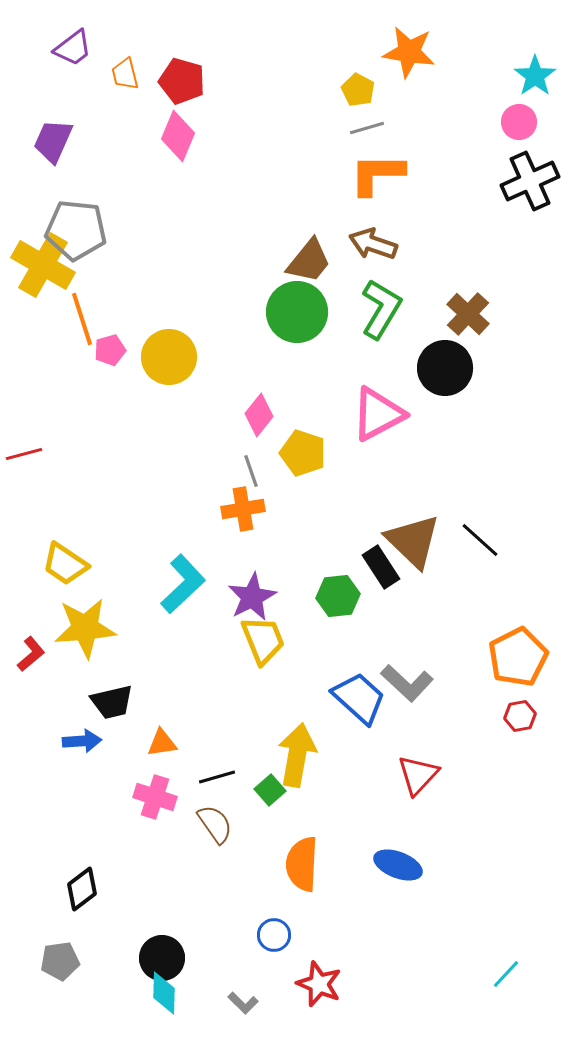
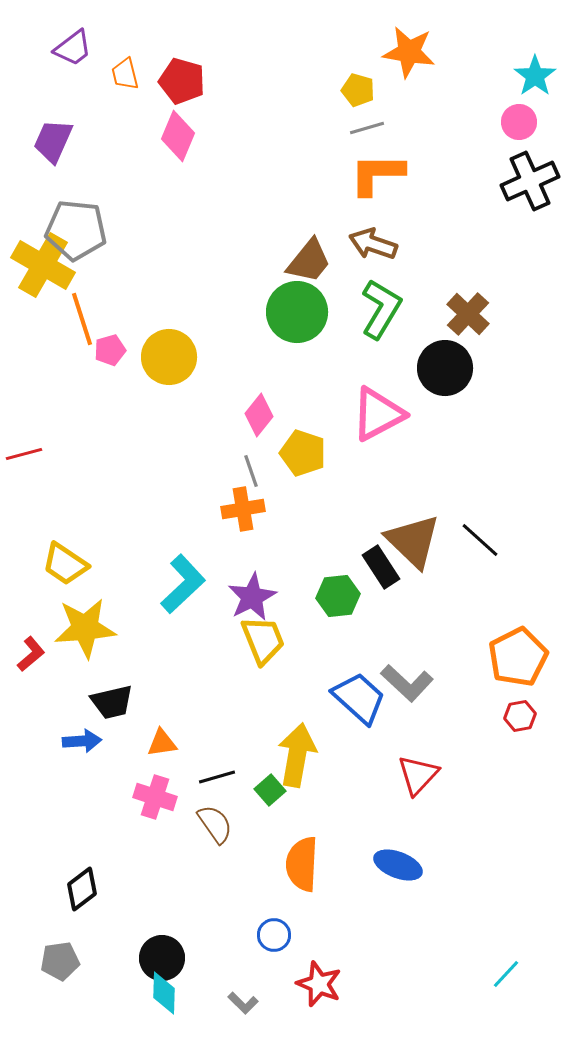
yellow pentagon at (358, 90): rotated 12 degrees counterclockwise
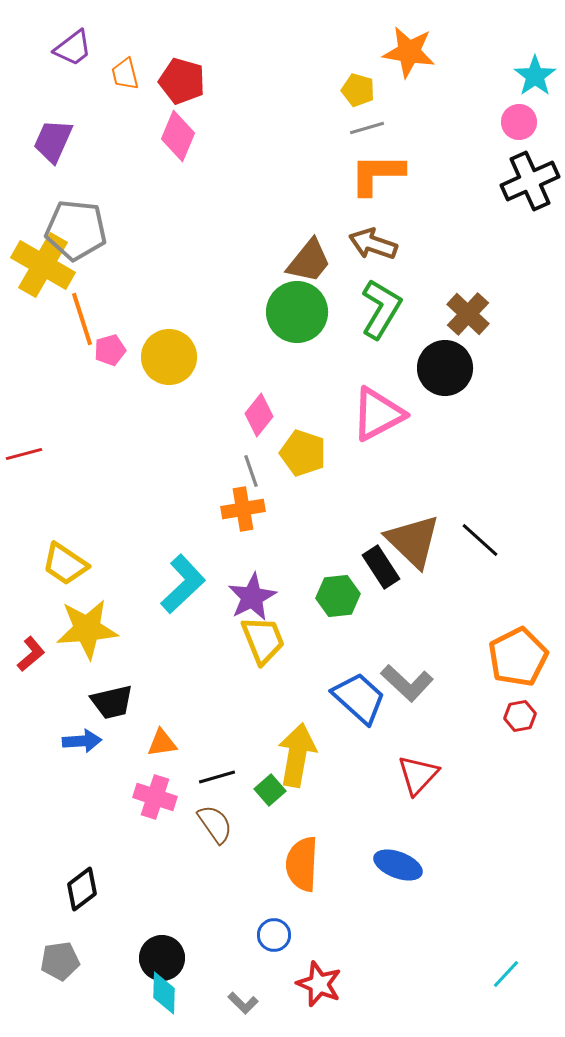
yellow star at (85, 628): moved 2 px right, 1 px down
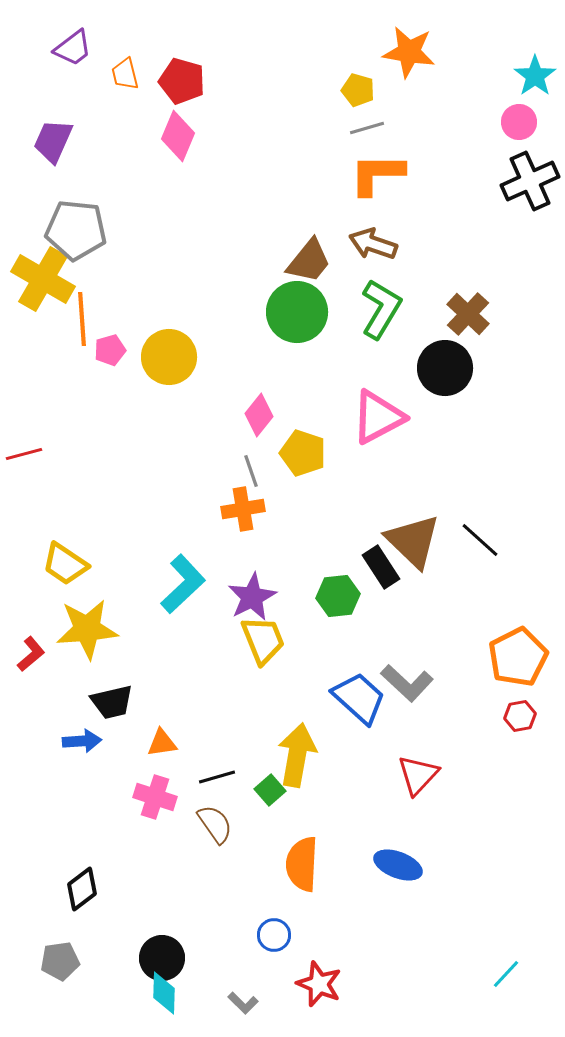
yellow cross at (43, 265): moved 14 px down
orange line at (82, 319): rotated 14 degrees clockwise
pink triangle at (378, 414): moved 3 px down
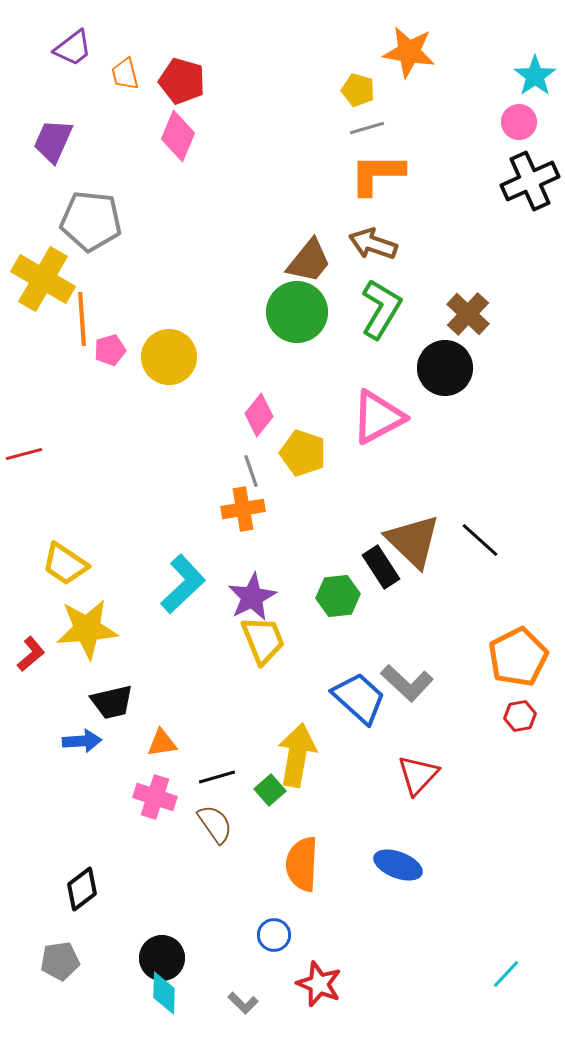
gray pentagon at (76, 230): moved 15 px right, 9 px up
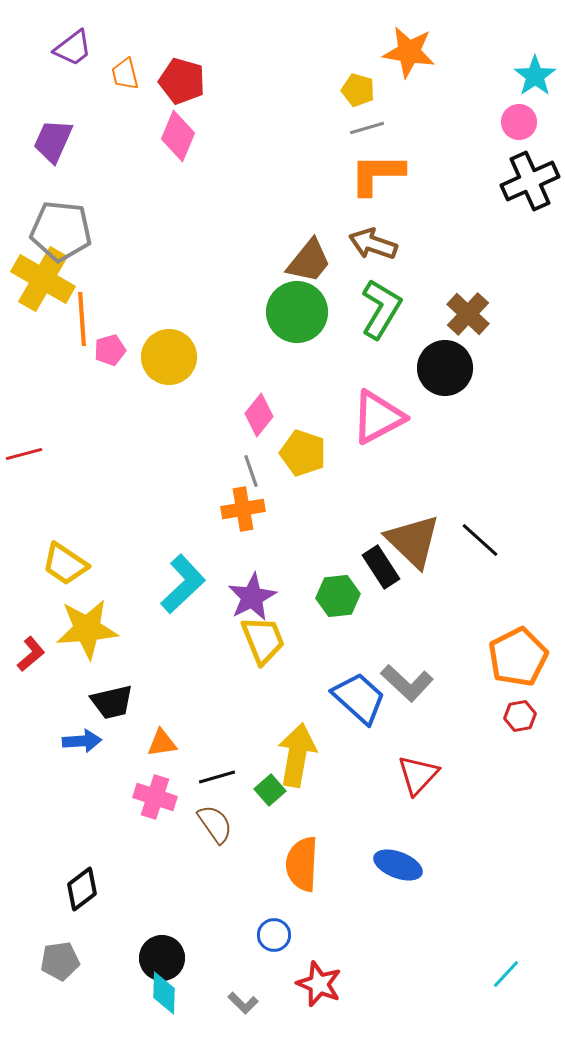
gray pentagon at (91, 221): moved 30 px left, 10 px down
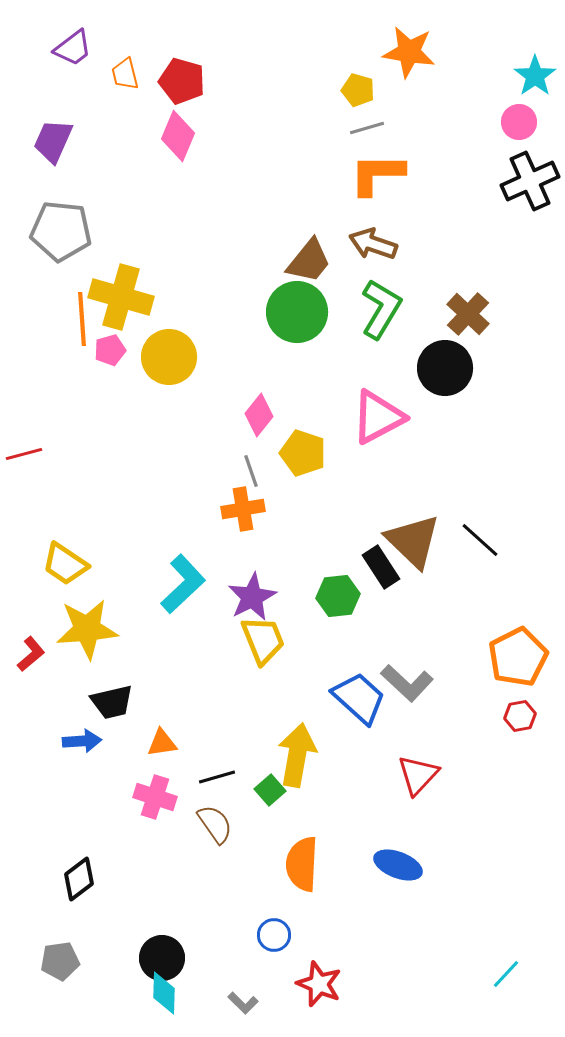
yellow cross at (43, 279): moved 78 px right, 18 px down; rotated 14 degrees counterclockwise
black diamond at (82, 889): moved 3 px left, 10 px up
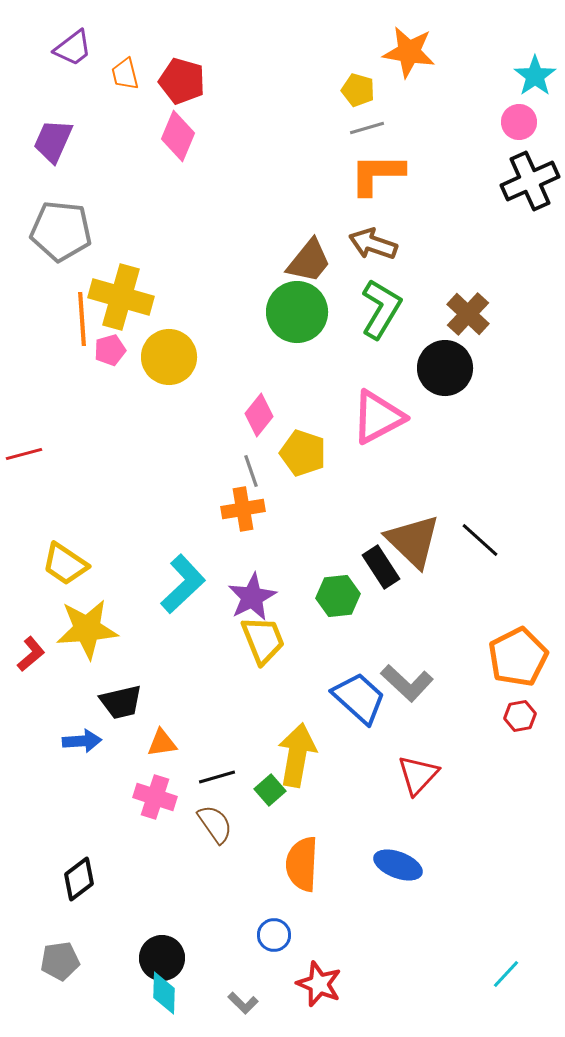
black trapezoid at (112, 702): moved 9 px right
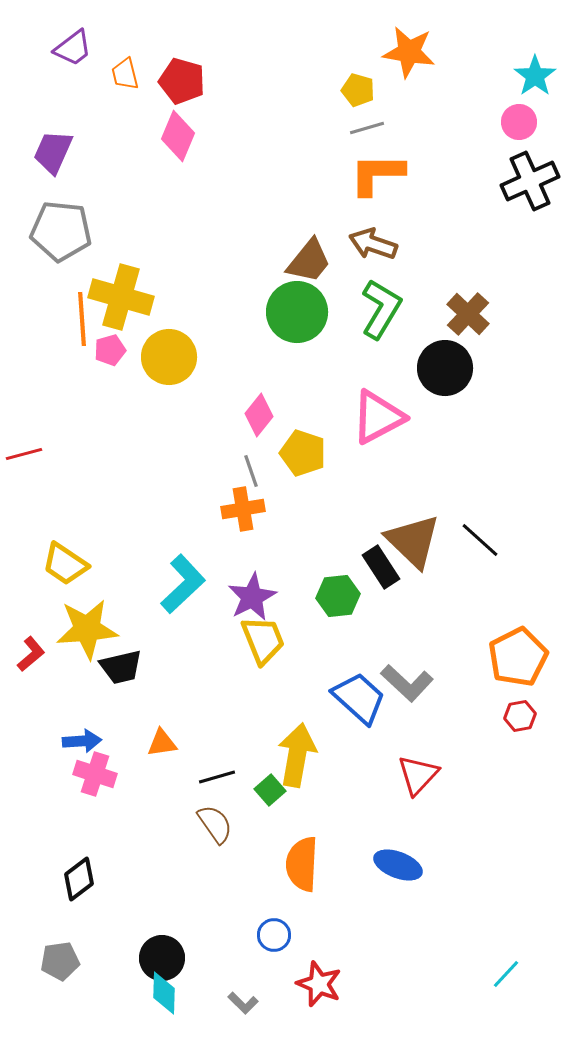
purple trapezoid at (53, 141): moved 11 px down
black trapezoid at (121, 702): moved 35 px up
pink cross at (155, 797): moved 60 px left, 23 px up
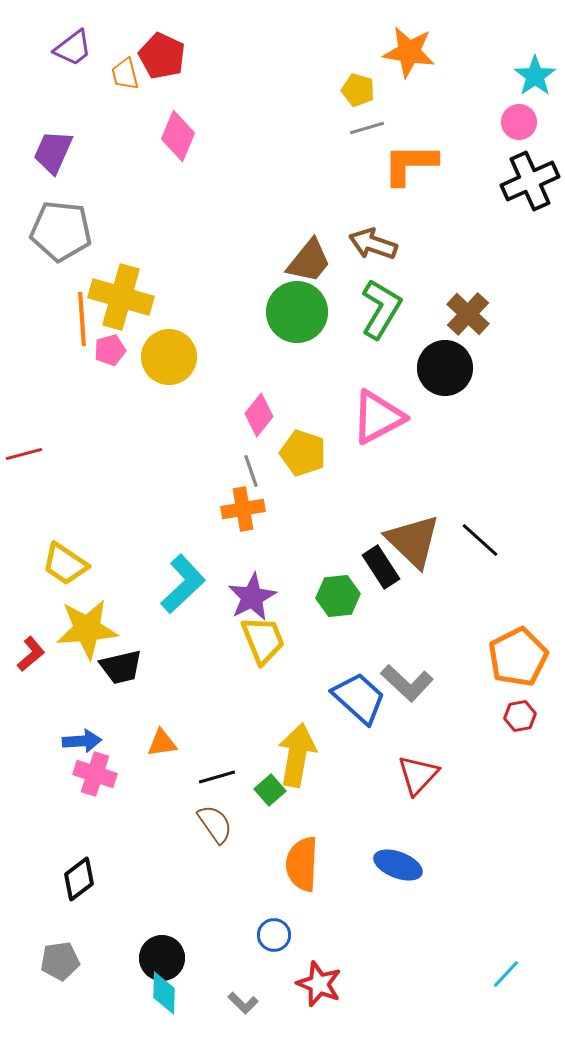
red pentagon at (182, 81): moved 20 px left, 25 px up; rotated 9 degrees clockwise
orange L-shape at (377, 174): moved 33 px right, 10 px up
